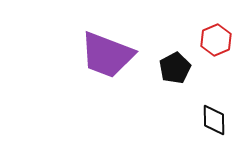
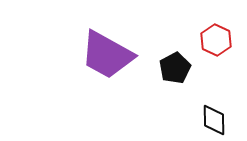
red hexagon: rotated 12 degrees counterclockwise
purple trapezoid: rotated 8 degrees clockwise
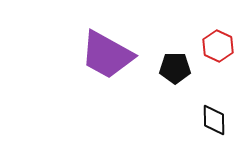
red hexagon: moved 2 px right, 6 px down
black pentagon: rotated 28 degrees clockwise
